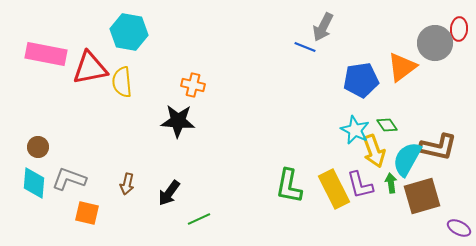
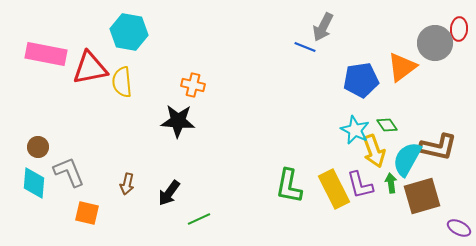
gray L-shape: moved 7 px up; rotated 48 degrees clockwise
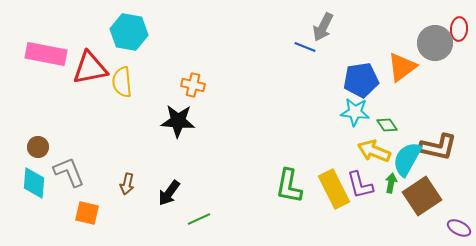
cyan star: moved 18 px up; rotated 20 degrees counterclockwise
yellow arrow: rotated 132 degrees clockwise
green arrow: rotated 18 degrees clockwise
brown square: rotated 18 degrees counterclockwise
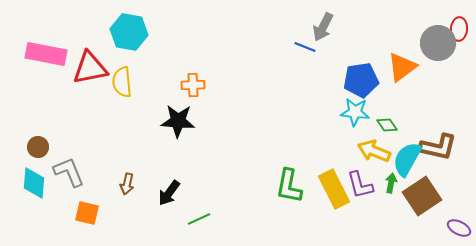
gray circle: moved 3 px right
orange cross: rotated 15 degrees counterclockwise
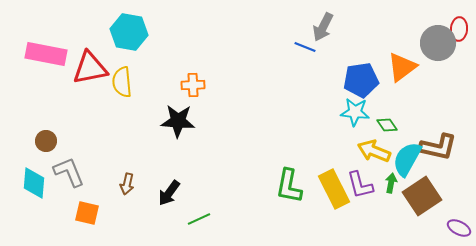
brown circle: moved 8 px right, 6 px up
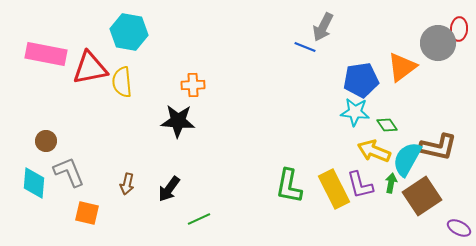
black arrow: moved 4 px up
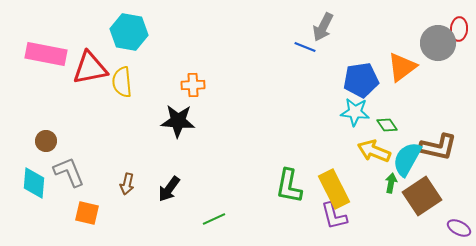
purple L-shape: moved 26 px left, 31 px down
green line: moved 15 px right
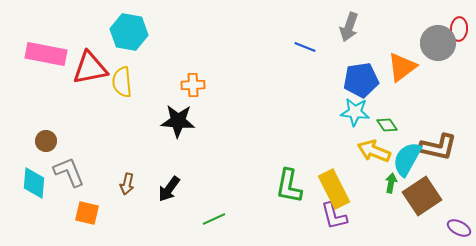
gray arrow: moved 26 px right; rotated 8 degrees counterclockwise
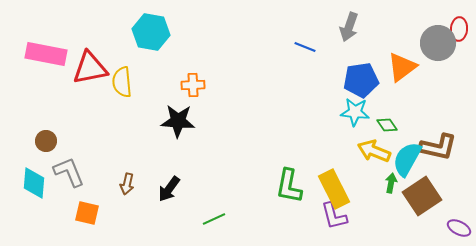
cyan hexagon: moved 22 px right
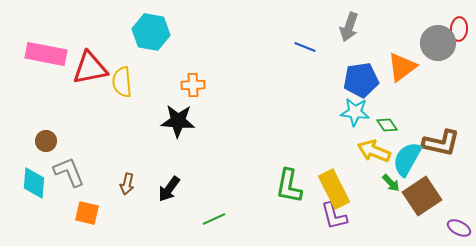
brown L-shape: moved 3 px right, 4 px up
green arrow: rotated 126 degrees clockwise
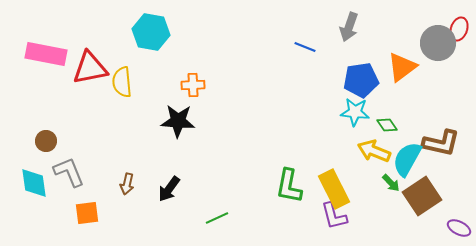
red ellipse: rotated 15 degrees clockwise
cyan diamond: rotated 12 degrees counterclockwise
orange square: rotated 20 degrees counterclockwise
green line: moved 3 px right, 1 px up
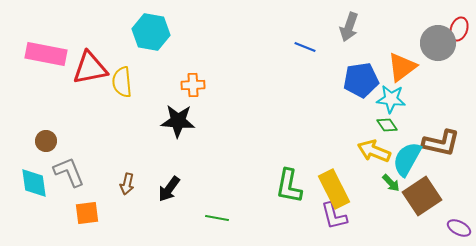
cyan star: moved 36 px right, 13 px up
green line: rotated 35 degrees clockwise
